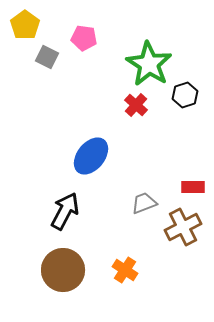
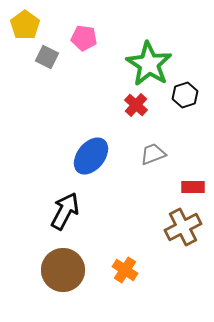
gray trapezoid: moved 9 px right, 49 px up
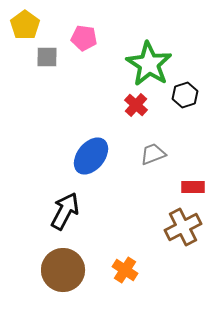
gray square: rotated 25 degrees counterclockwise
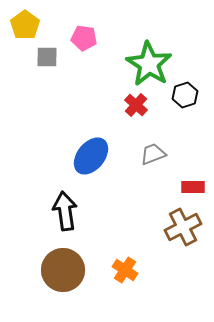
black arrow: rotated 36 degrees counterclockwise
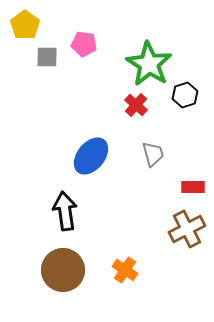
pink pentagon: moved 6 px down
gray trapezoid: rotated 96 degrees clockwise
brown cross: moved 4 px right, 2 px down
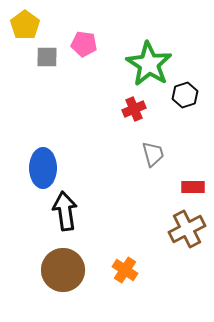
red cross: moved 2 px left, 4 px down; rotated 25 degrees clockwise
blue ellipse: moved 48 px left, 12 px down; rotated 39 degrees counterclockwise
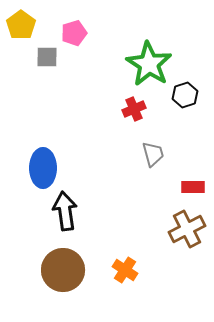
yellow pentagon: moved 4 px left
pink pentagon: moved 10 px left, 11 px up; rotated 25 degrees counterclockwise
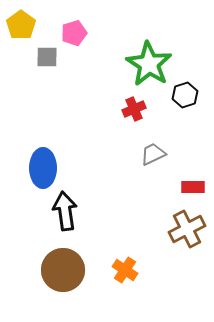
gray trapezoid: rotated 100 degrees counterclockwise
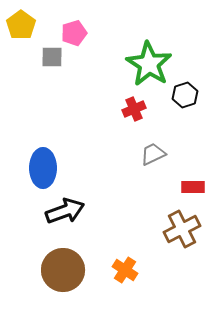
gray square: moved 5 px right
black arrow: rotated 78 degrees clockwise
brown cross: moved 5 px left
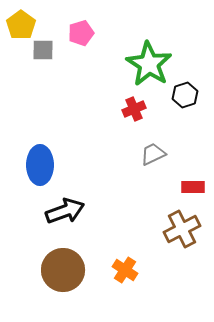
pink pentagon: moved 7 px right
gray square: moved 9 px left, 7 px up
blue ellipse: moved 3 px left, 3 px up
